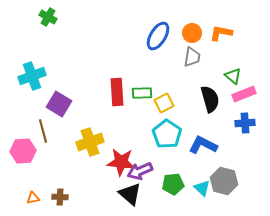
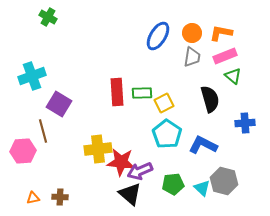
pink rectangle: moved 19 px left, 38 px up
yellow cross: moved 8 px right, 7 px down; rotated 12 degrees clockwise
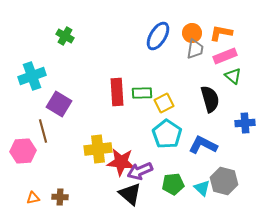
green cross: moved 17 px right, 19 px down
gray trapezoid: moved 3 px right, 8 px up
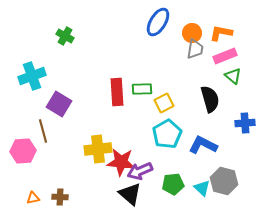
blue ellipse: moved 14 px up
green rectangle: moved 4 px up
cyan pentagon: rotated 8 degrees clockwise
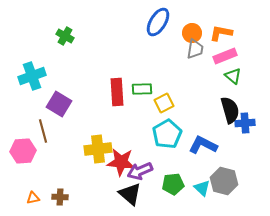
black semicircle: moved 20 px right, 11 px down
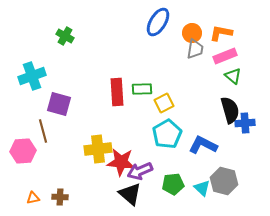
purple square: rotated 15 degrees counterclockwise
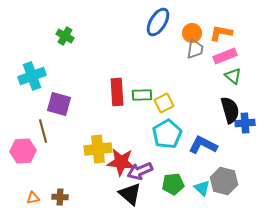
green rectangle: moved 6 px down
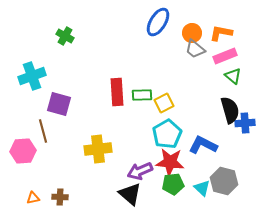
gray trapezoid: rotated 120 degrees clockwise
red star: moved 49 px right
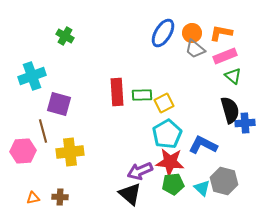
blue ellipse: moved 5 px right, 11 px down
yellow cross: moved 28 px left, 3 px down
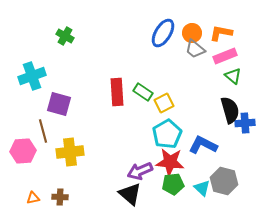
green rectangle: moved 1 px right, 3 px up; rotated 36 degrees clockwise
